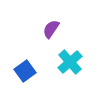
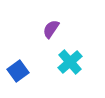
blue square: moved 7 px left
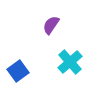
purple semicircle: moved 4 px up
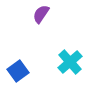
purple semicircle: moved 10 px left, 11 px up
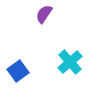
purple semicircle: moved 3 px right
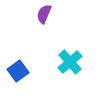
purple semicircle: rotated 12 degrees counterclockwise
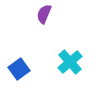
blue square: moved 1 px right, 2 px up
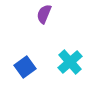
blue square: moved 6 px right, 2 px up
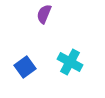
cyan cross: rotated 20 degrees counterclockwise
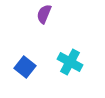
blue square: rotated 15 degrees counterclockwise
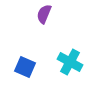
blue square: rotated 15 degrees counterclockwise
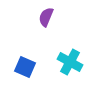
purple semicircle: moved 2 px right, 3 px down
